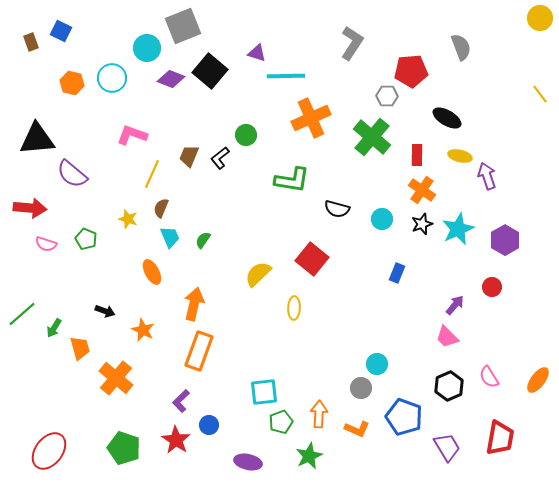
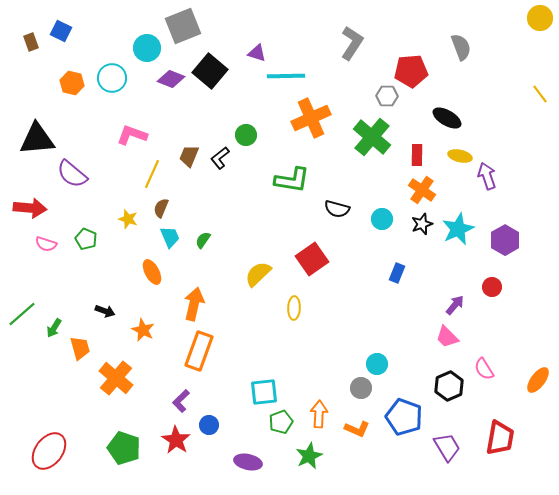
red square at (312, 259): rotated 16 degrees clockwise
pink semicircle at (489, 377): moved 5 px left, 8 px up
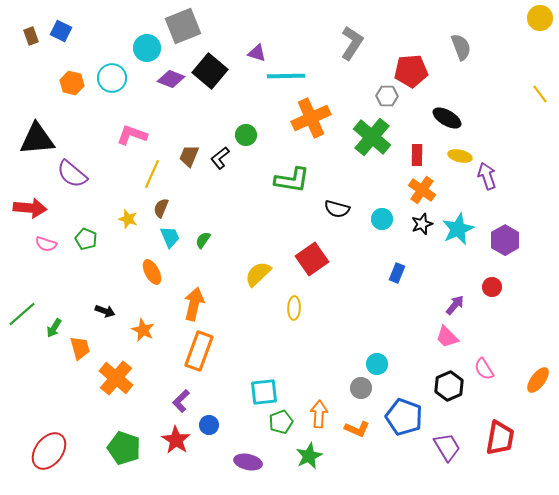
brown rectangle at (31, 42): moved 6 px up
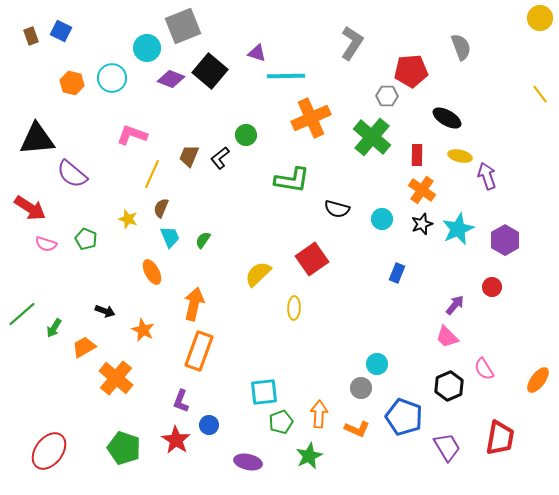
red arrow at (30, 208): rotated 28 degrees clockwise
orange trapezoid at (80, 348): moved 4 px right, 1 px up; rotated 105 degrees counterclockwise
purple L-shape at (181, 401): rotated 25 degrees counterclockwise
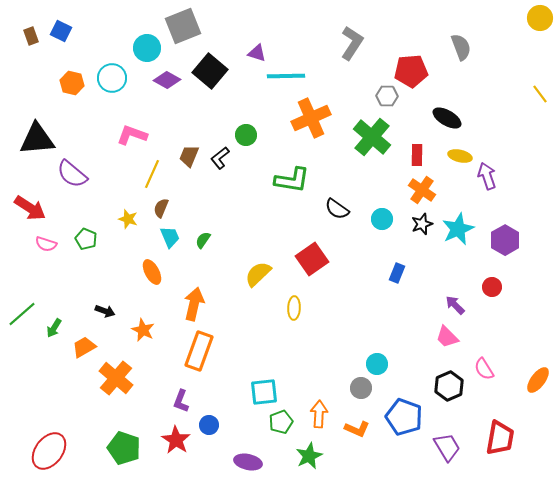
purple diamond at (171, 79): moved 4 px left, 1 px down; rotated 8 degrees clockwise
black semicircle at (337, 209): rotated 20 degrees clockwise
purple arrow at (455, 305): rotated 85 degrees counterclockwise
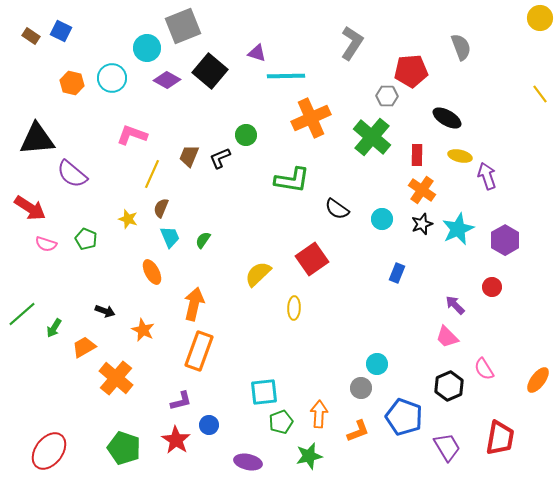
brown rectangle at (31, 36): rotated 36 degrees counterclockwise
black L-shape at (220, 158): rotated 15 degrees clockwise
purple L-shape at (181, 401): rotated 125 degrees counterclockwise
orange L-shape at (357, 429): moved 1 px right, 2 px down; rotated 45 degrees counterclockwise
green star at (309, 456): rotated 12 degrees clockwise
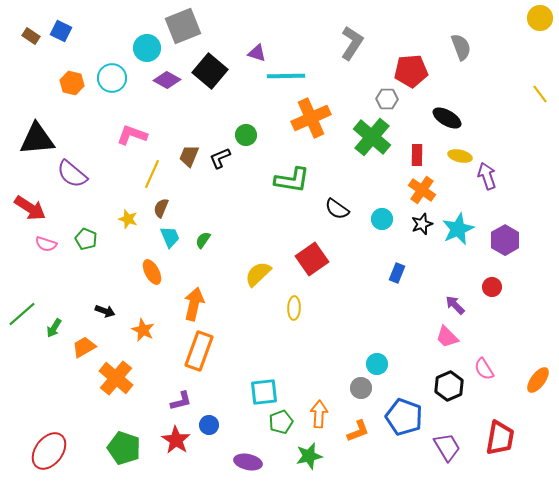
gray hexagon at (387, 96): moved 3 px down
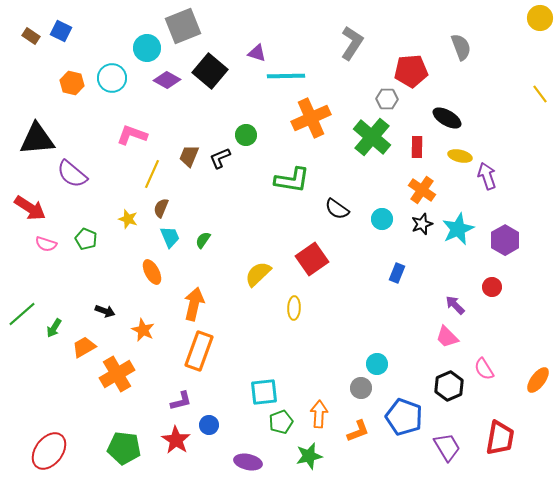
red rectangle at (417, 155): moved 8 px up
orange cross at (116, 378): moved 1 px right, 4 px up; rotated 20 degrees clockwise
green pentagon at (124, 448): rotated 12 degrees counterclockwise
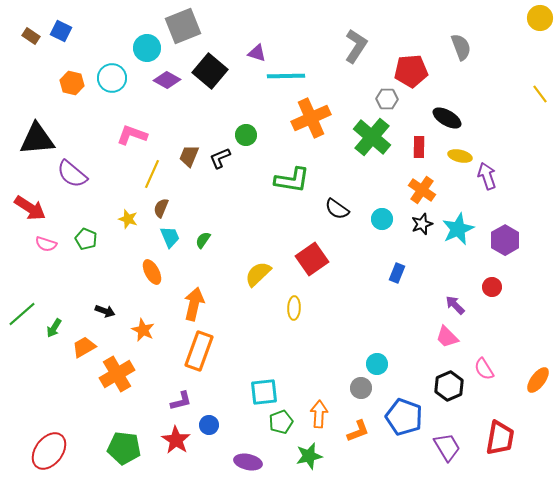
gray L-shape at (352, 43): moved 4 px right, 3 px down
red rectangle at (417, 147): moved 2 px right
